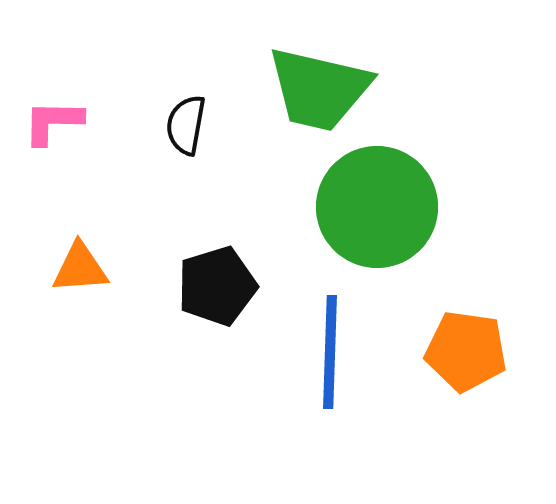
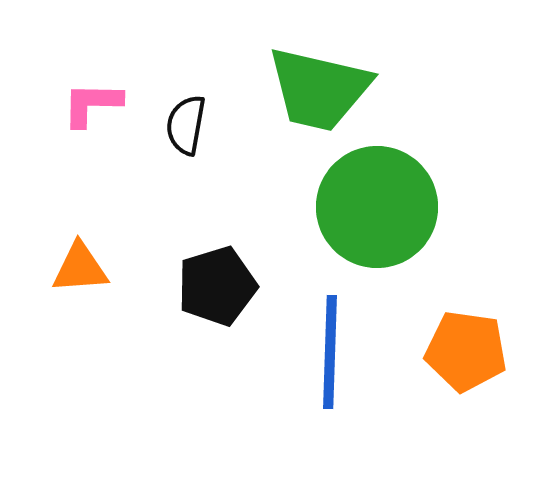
pink L-shape: moved 39 px right, 18 px up
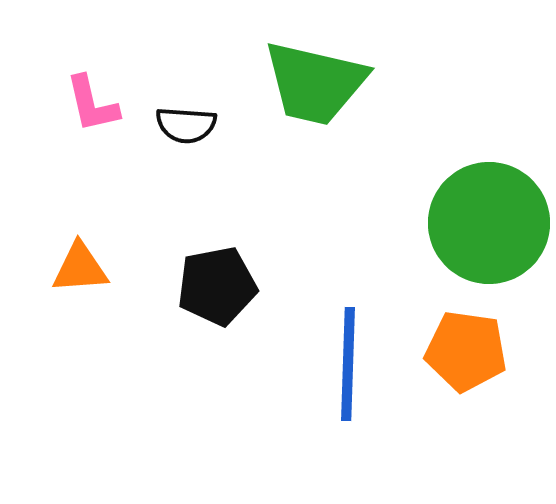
green trapezoid: moved 4 px left, 6 px up
pink L-shape: rotated 104 degrees counterclockwise
black semicircle: rotated 96 degrees counterclockwise
green circle: moved 112 px right, 16 px down
black pentagon: rotated 6 degrees clockwise
blue line: moved 18 px right, 12 px down
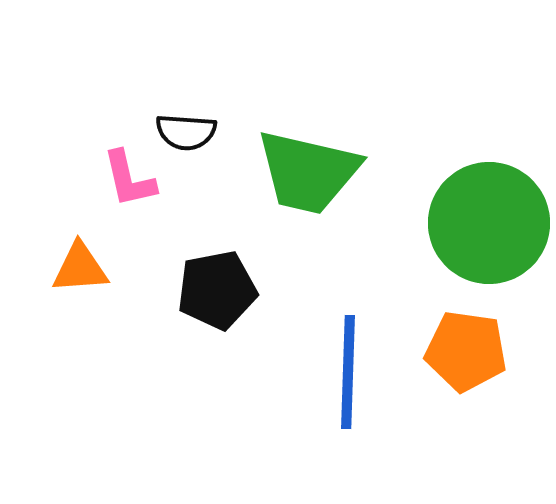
green trapezoid: moved 7 px left, 89 px down
pink L-shape: moved 37 px right, 75 px down
black semicircle: moved 7 px down
black pentagon: moved 4 px down
blue line: moved 8 px down
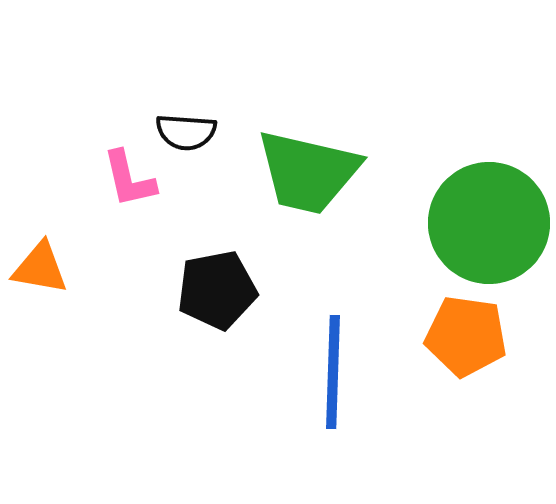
orange triangle: moved 40 px left; rotated 14 degrees clockwise
orange pentagon: moved 15 px up
blue line: moved 15 px left
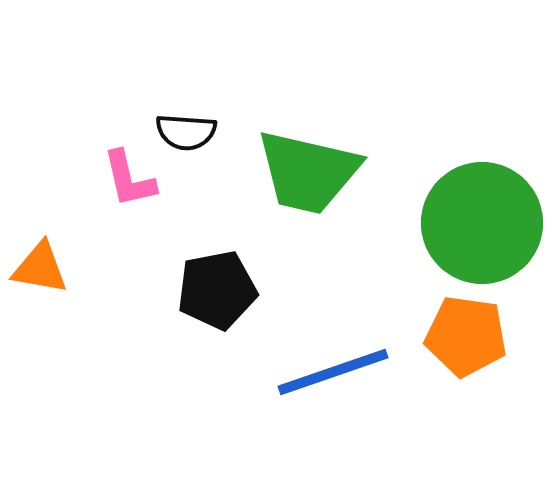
green circle: moved 7 px left
blue line: rotated 69 degrees clockwise
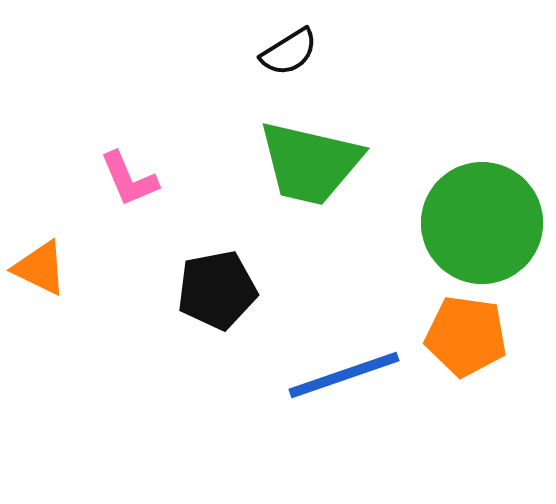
black semicircle: moved 103 px right, 80 px up; rotated 36 degrees counterclockwise
green trapezoid: moved 2 px right, 9 px up
pink L-shape: rotated 10 degrees counterclockwise
orange triangle: rotated 16 degrees clockwise
blue line: moved 11 px right, 3 px down
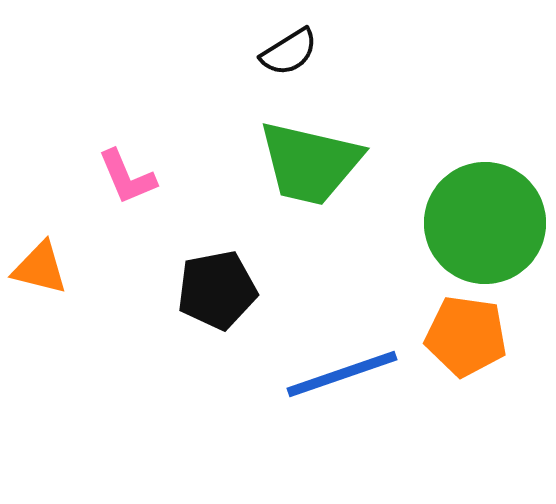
pink L-shape: moved 2 px left, 2 px up
green circle: moved 3 px right
orange triangle: rotated 12 degrees counterclockwise
blue line: moved 2 px left, 1 px up
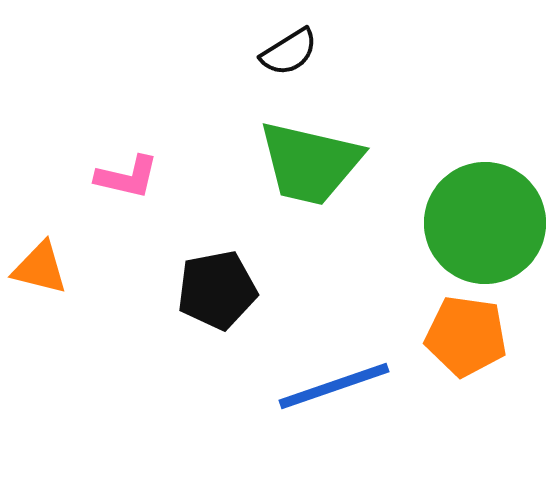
pink L-shape: rotated 54 degrees counterclockwise
blue line: moved 8 px left, 12 px down
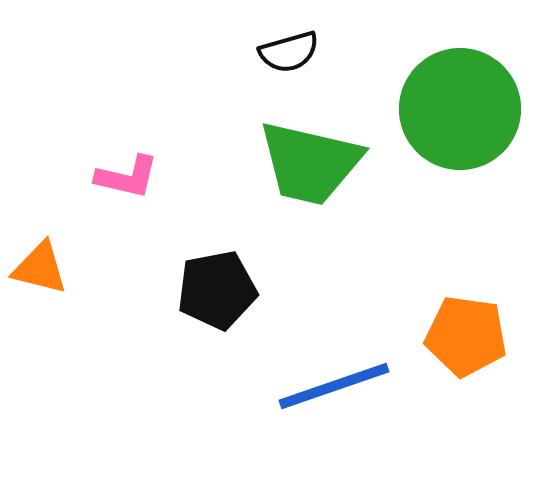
black semicircle: rotated 16 degrees clockwise
green circle: moved 25 px left, 114 px up
